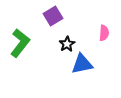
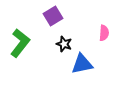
black star: moved 3 px left; rotated 21 degrees counterclockwise
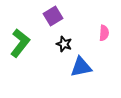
blue triangle: moved 1 px left, 3 px down
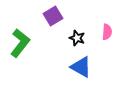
pink semicircle: moved 3 px right, 1 px up
black star: moved 13 px right, 6 px up
blue triangle: rotated 40 degrees clockwise
